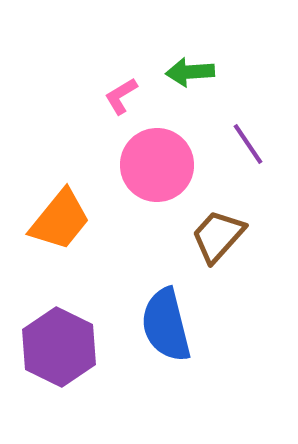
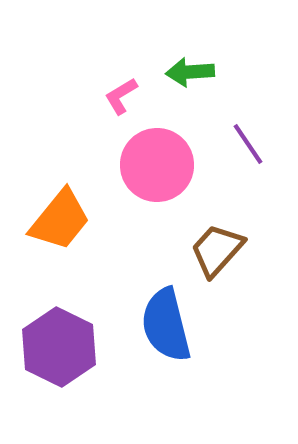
brown trapezoid: moved 1 px left, 14 px down
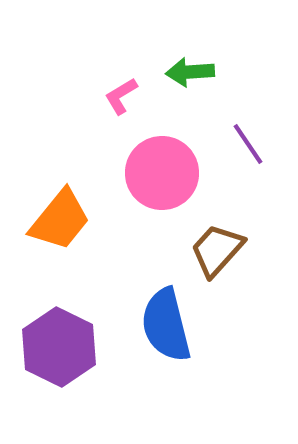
pink circle: moved 5 px right, 8 px down
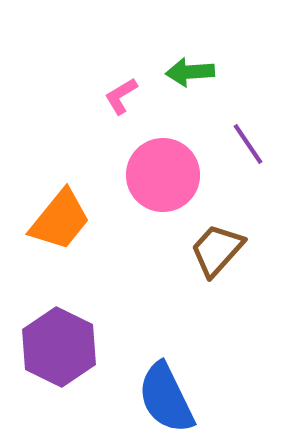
pink circle: moved 1 px right, 2 px down
blue semicircle: moved 73 px down; rotated 12 degrees counterclockwise
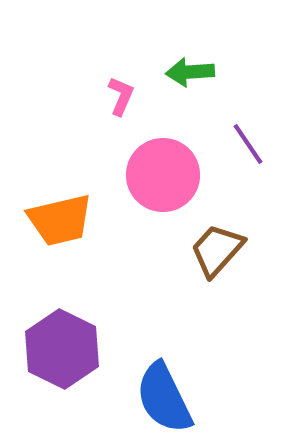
pink L-shape: rotated 144 degrees clockwise
orange trapezoid: rotated 38 degrees clockwise
purple hexagon: moved 3 px right, 2 px down
blue semicircle: moved 2 px left
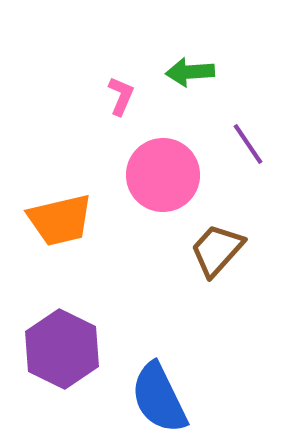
blue semicircle: moved 5 px left
